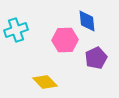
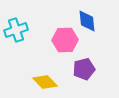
purple pentagon: moved 12 px left, 11 px down; rotated 10 degrees clockwise
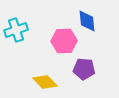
pink hexagon: moved 1 px left, 1 px down
purple pentagon: rotated 20 degrees clockwise
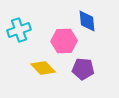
cyan cross: moved 3 px right
purple pentagon: moved 1 px left
yellow diamond: moved 2 px left, 14 px up
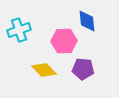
yellow diamond: moved 1 px right, 2 px down
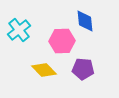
blue diamond: moved 2 px left
cyan cross: rotated 20 degrees counterclockwise
pink hexagon: moved 2 px left
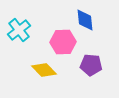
blue diamond: moved 1 px up
pink hexagon: moved 1 px right, 1 px down
purple pentagon: moved 8 px right, 4 px up
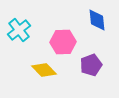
blue diamond: moved 12 px right
purple pentagon: rotated 25 degrees counterclockwise
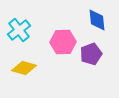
purple pentagon: moved 11 px up
yellow diamond: moved 20 px left, 2 px up; rotated 30 degrees counterclockwise
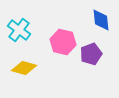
blue diamond: moved 4 px right
cyan cross: rotated 15 degrees counterclockwise
pink hexagon: rotated 15 degrees clockwise
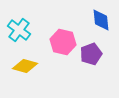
yellow diamond: moved 1 px right, 2 px up
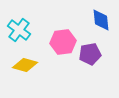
pink hexagon: rotated 20 degrees counterclockwise
purple pentagon: moved 1 px left; rotated 10 degrees clockwise
yellow diamond: moved 1 px up
